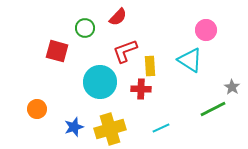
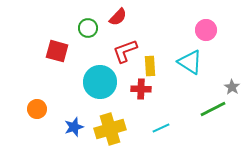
green circle: moved 3 px right
cyan triangle: moved 2 px down
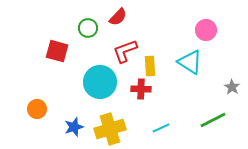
green line: moved 11 px down
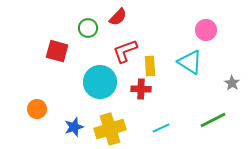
gray star: moved 4 px up
